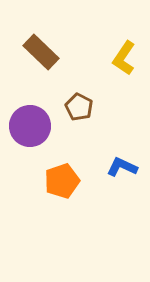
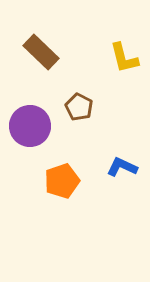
yellow L-shape: rotated 48 degrees counterclockwise
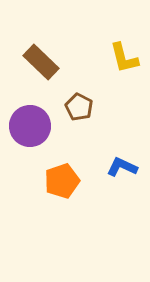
brown rectangle: moved 10 px down
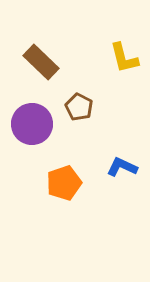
purple circle: moved 2 px right, 2 px up
orange pentagon: moved 2 px right, 2 px down
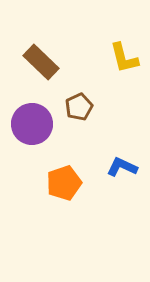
brown pentagon: rotated 20 degrees clockwise
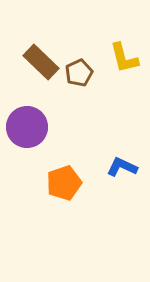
brown pentagon: moved 34 px up
purple circle: moved 5 px left, 3 px down
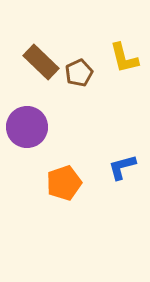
blue L-shape: rotated 40 degrees counterclockwise
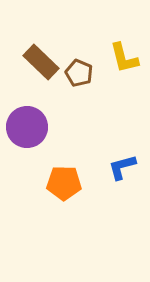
brown pentagon: rotated 24 degrees counterclockwise
orange pentagon: rotated 20 degrees clockwise
